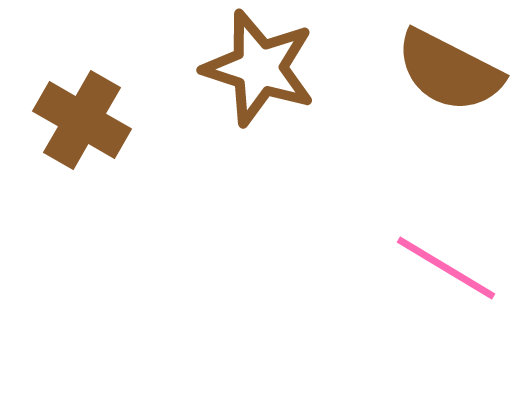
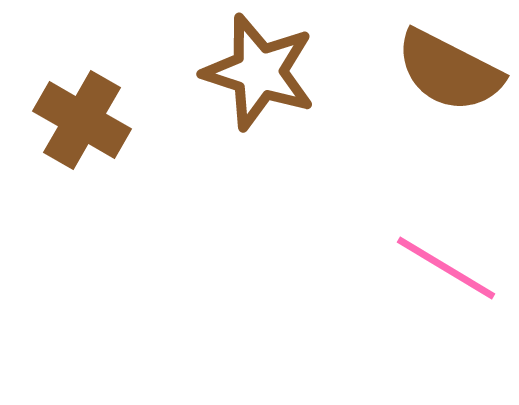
brown star: moved 4 px down
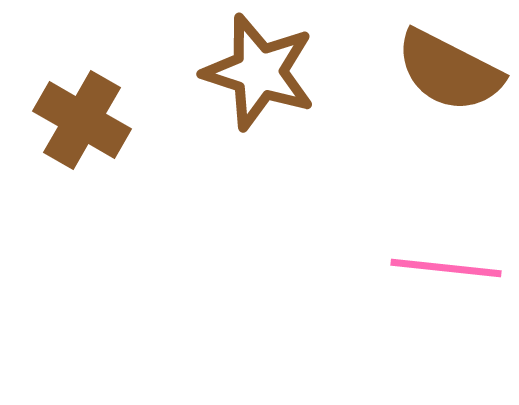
pink line: rotated 25 degrees counterclockwise
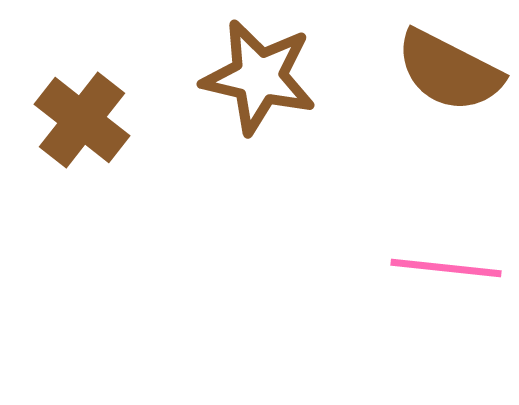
brown star: moved 5 px down; rotated 5 degrees counterclockwise
brown cross: rotated 8 degrees clockwise
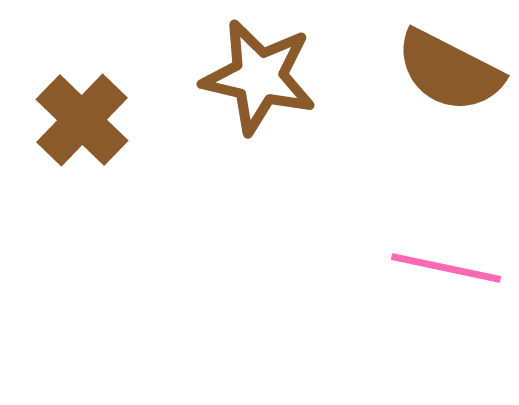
brown cross: rotated 6 degrees clockwise
pink line: rotated 6 degrees clockwise
